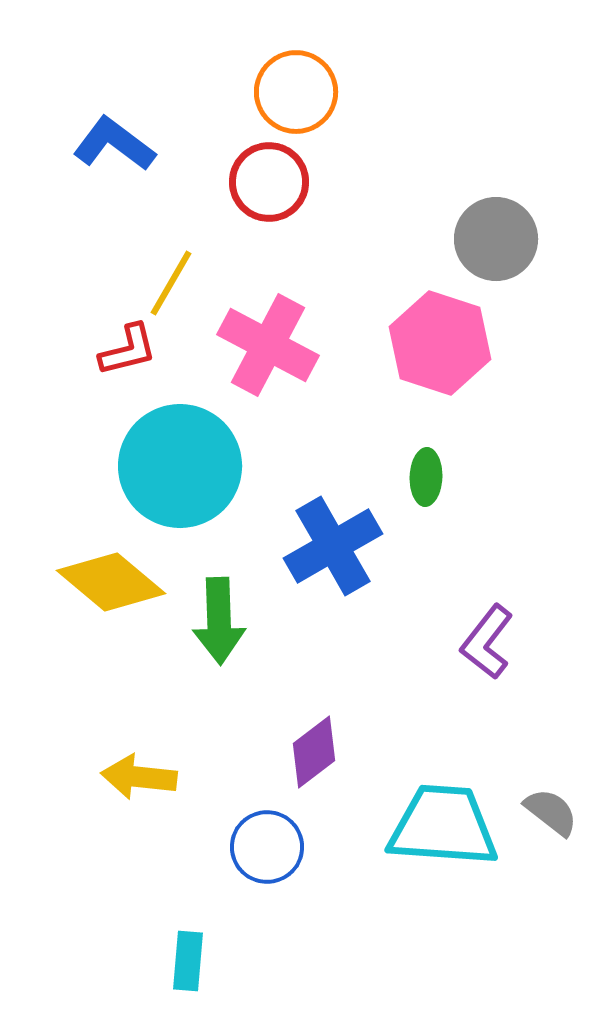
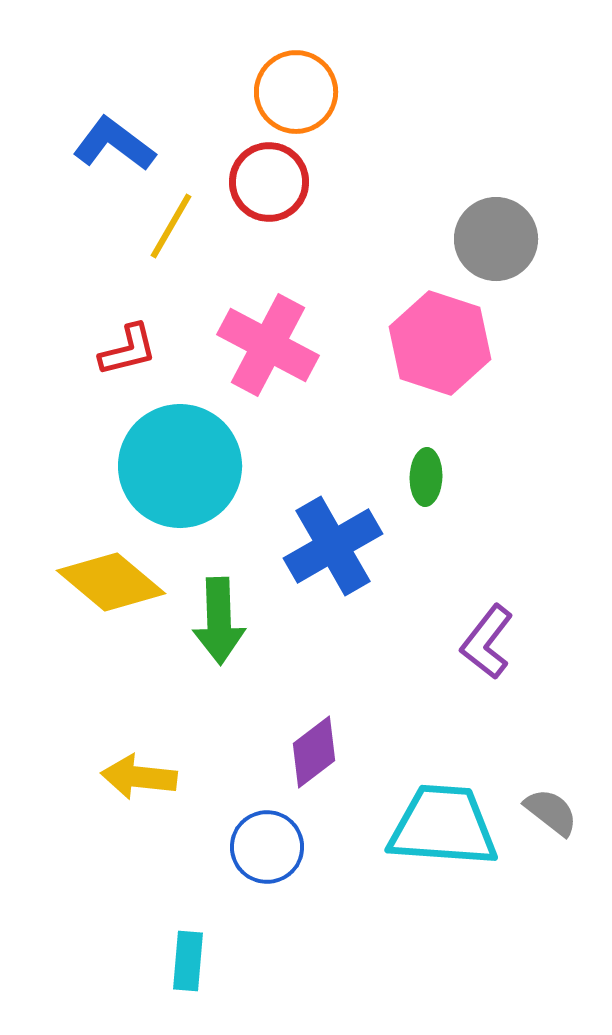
yellow line: moved 57 px up
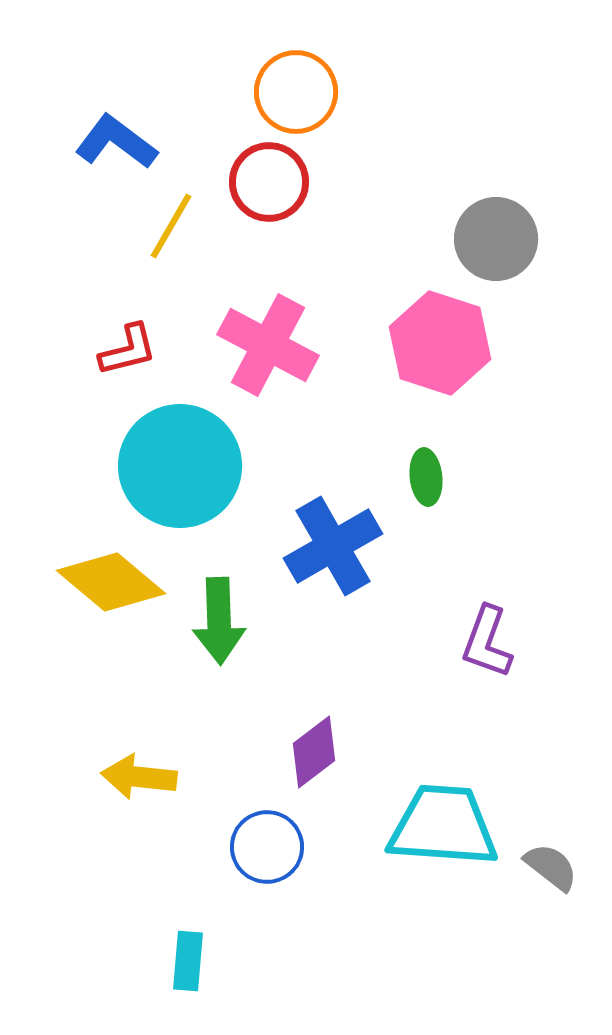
blue L-shape: moved 2 px right, 2 px up
green ellipse: rotated 8 degrees counterclockwise
purple L-shape: rotated 18 degrees counterclockwise
gray semicircle: moved 55 px down
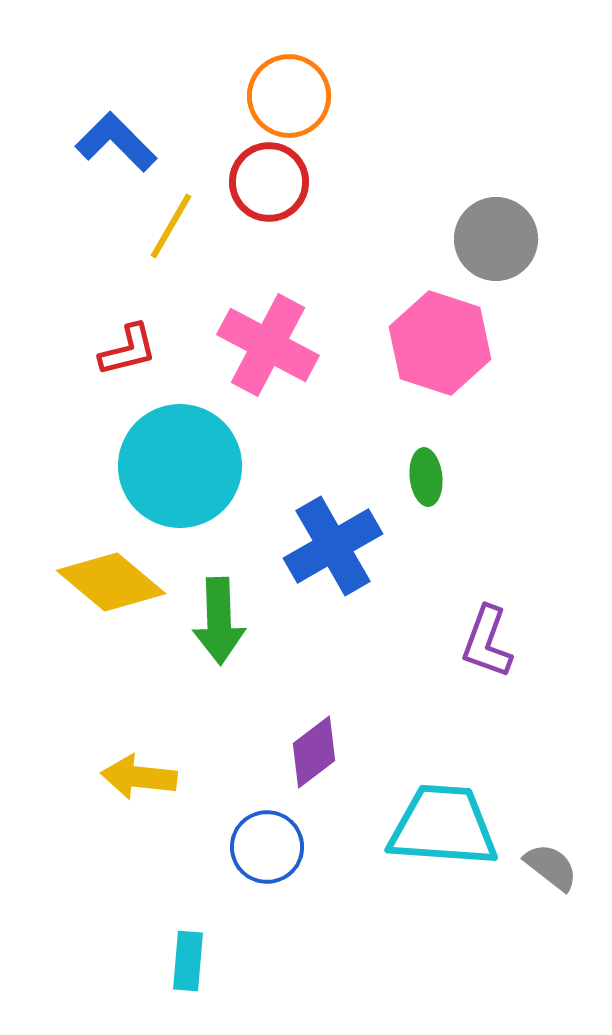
orange circle: moved 7 px left, 4 px down
blue L-shape: rotated 8 degrees clockwise
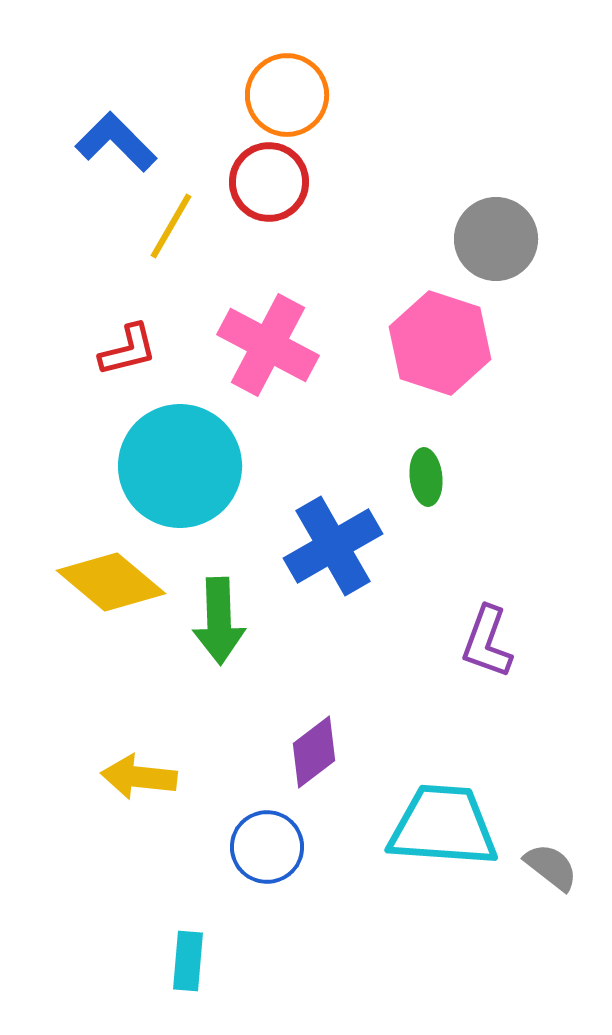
orange circle: moved 2 px left, 1 px up
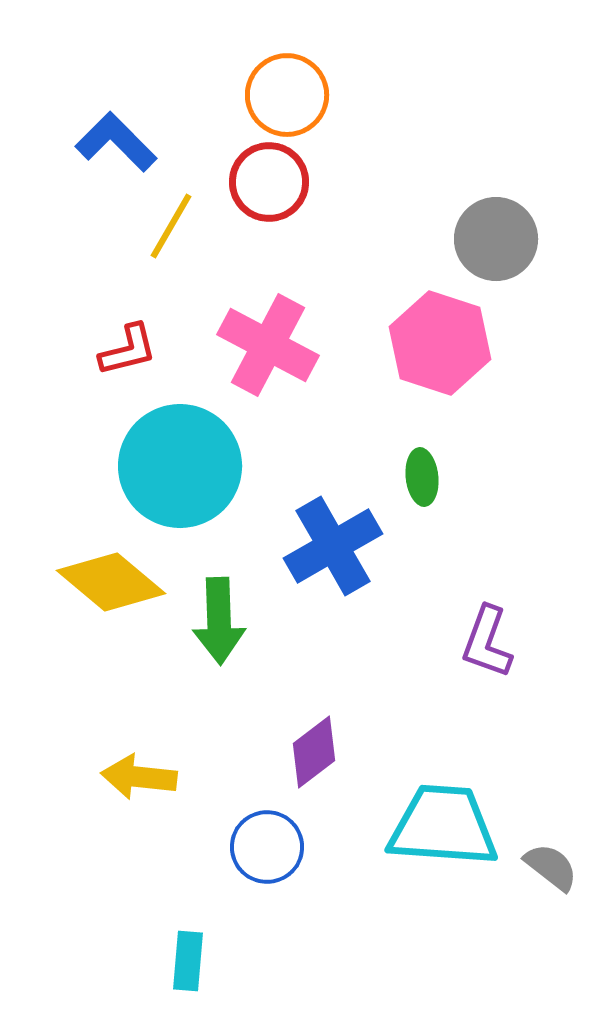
green ellipse: moved 4 px left
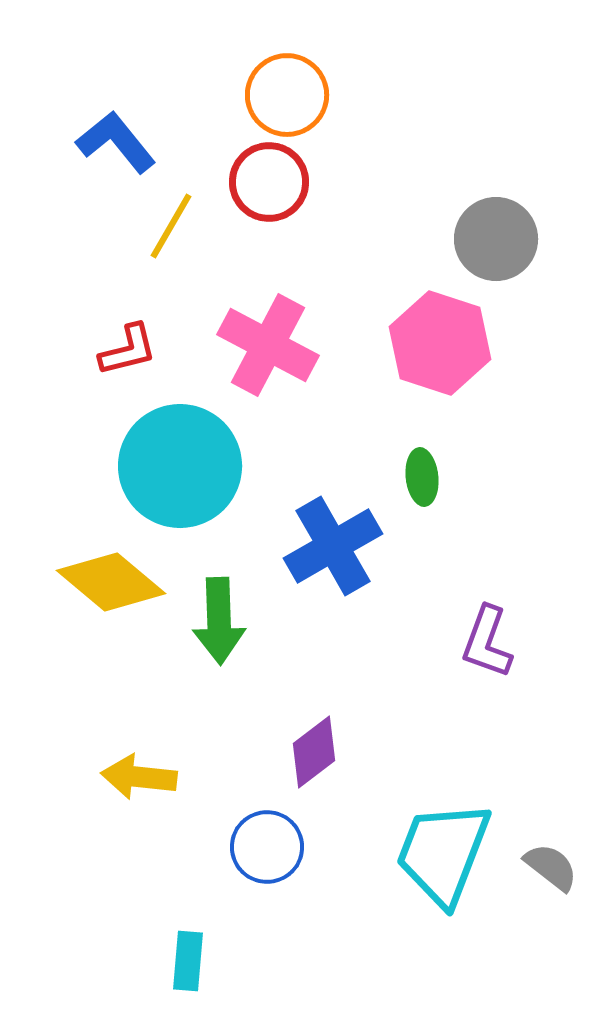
blue L-shape: rotated 6 degrees clockwise
cyan trapezoid: moved 27 px down; rotated 73 degrees counterclockwise
